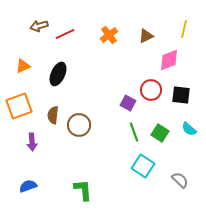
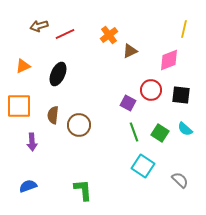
brown triangle: moved 16 px left, 15 px down
orange square: rotated 20 degrees clockwise
cyan semicircle: moved 4 px left
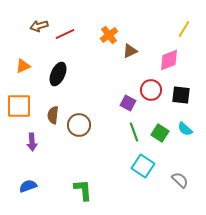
yellow line: rotated 18 degrees clockwise
